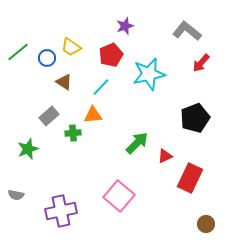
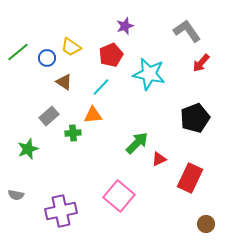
gray L-shape: rotated 16 degrees clockwise
cyan star: rotated 24 degrees clockwise
red triangle: moved 6 px left, 3 px down
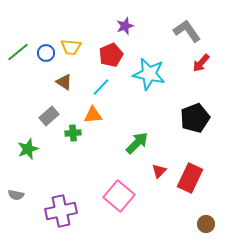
yellow trapezoid: rotated 30 degrees counterclockwise
blue circle: moved 1 px left, 5 px up
red triangle: moved 12 px down; rotated 21 degrees counterclockwise
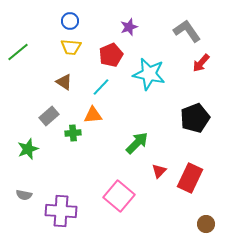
purple star: moved 4 px right, 1 px down
blue circle: moved 24 px right, 32 px up
gray semicircle: moved 8 px right
purple cross: rotated 16 degrees clockwise
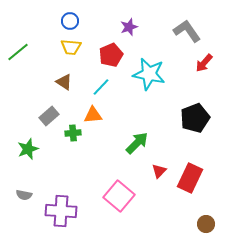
red arrow: moved 3 px right
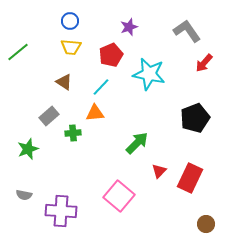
orange triangle: moved 2 px right, 2 px up
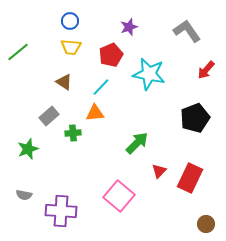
red arrow: moved 2 px right, 7 px down
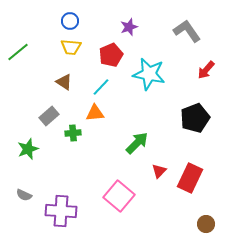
gray semicircle: rotated 14 degrees clockwise
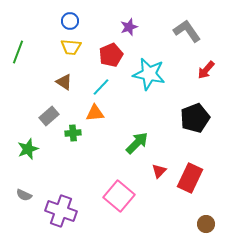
green line: rotated 30 degrees counterclockwise
purple cross: rotated 16 degrees clockwise
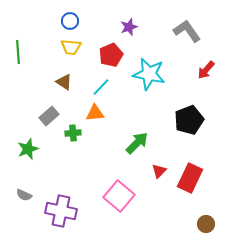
green line: rotated 25 degrees counterclockwise
black pentagon: moved 6 px left, 2 px down
purple cross: rotated 8 degrees counterclockwise
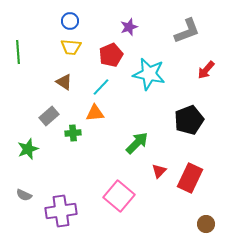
gray L-shape: rotated 104 degrees clockwise
purple cross: rotated 20 degrees counterclockwise
